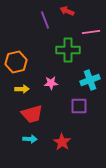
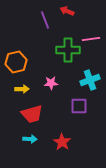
pink line: moved 7 px down
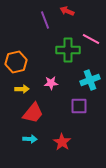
pink line: rotated 36 degrees clockwise
red trapezoid: moved 1 px right, 1 px up; rotated 35 degrees counterclockwise
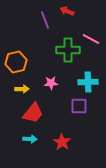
cyan cross: moved 2 px left, 2 px down; rotated 18 degrees clockwise
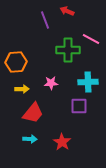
orange hexagon: rotated 10 degrees clockwise
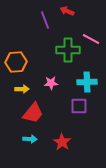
cyan cross: moved 1 px left
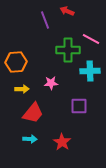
cyan cross: moved 3 px right, 11 px up
